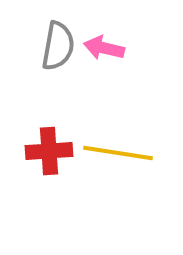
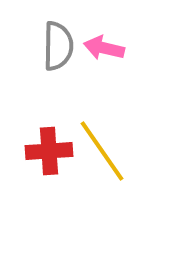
gray semicircle: rotated 9 degrees counterclockwise
yellow line: moved 16 px left, 2 px up; rotated 46 degrees clockwise
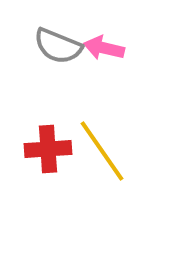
gray semicircle: rotated 111 degrees clockwise
red cross: moved 1 px left, 2 px up
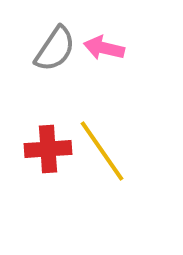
gray semicircle: moved 3 px left, 3 px down; rotated 78 degrees counterclockwise
